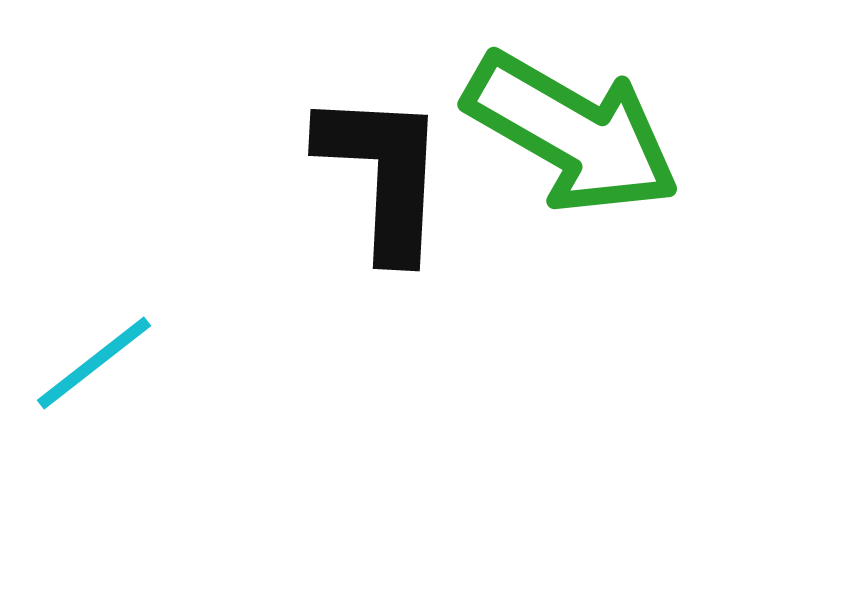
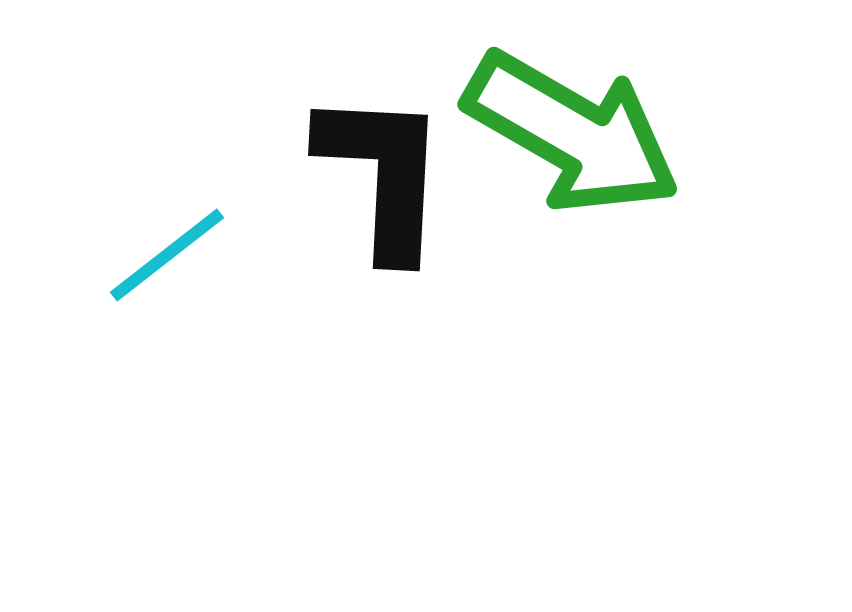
cyan line: moved 73 px right, 108 px up
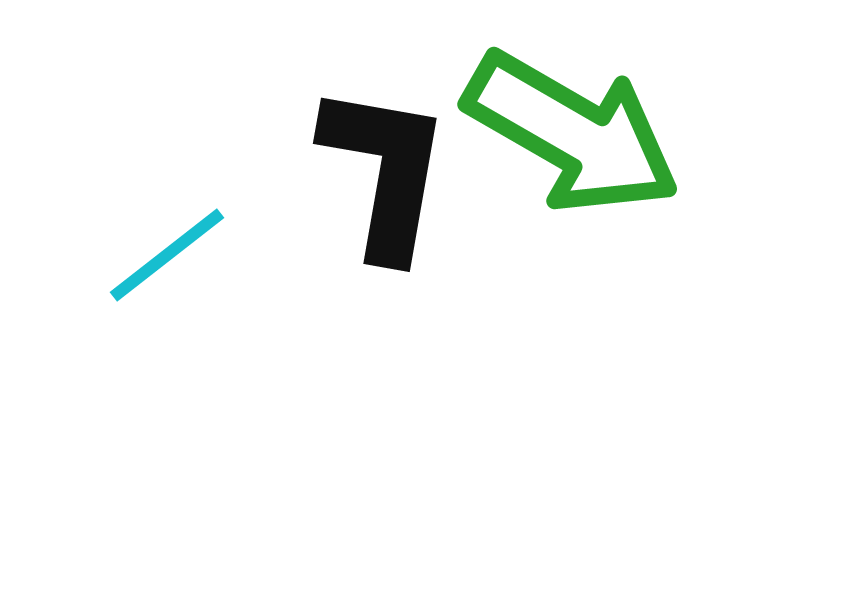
black L-shape: moved 2 px right, 3 px up; rotated 7 degrees clockwise
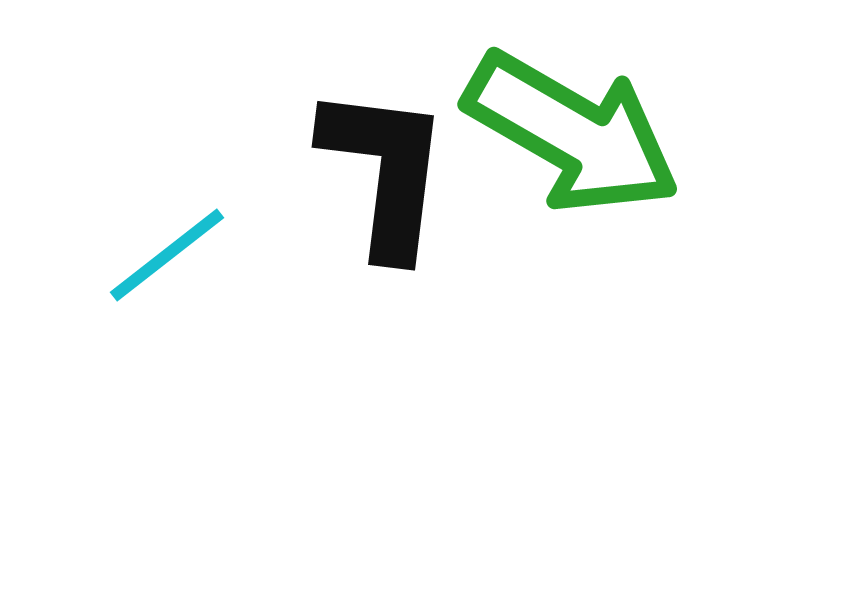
black L-shape: rotated 3 degrees counterclockwise
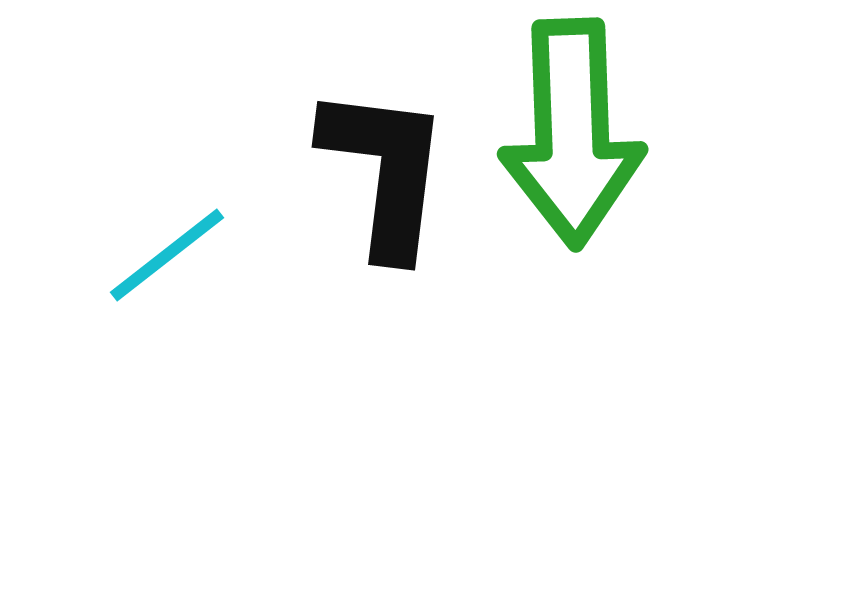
green arrow: rotated 58 degrees clockwise
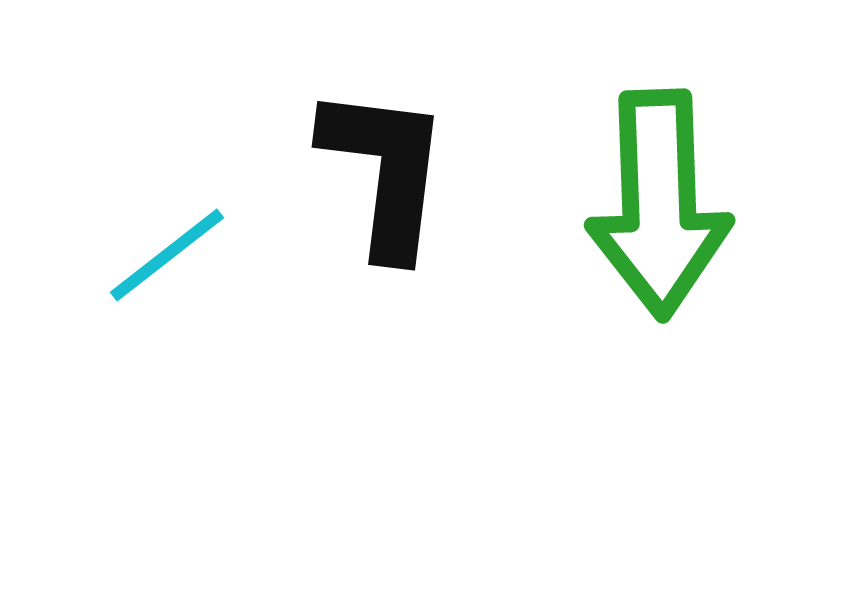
green arrow: moved 87 px right, 71 px down
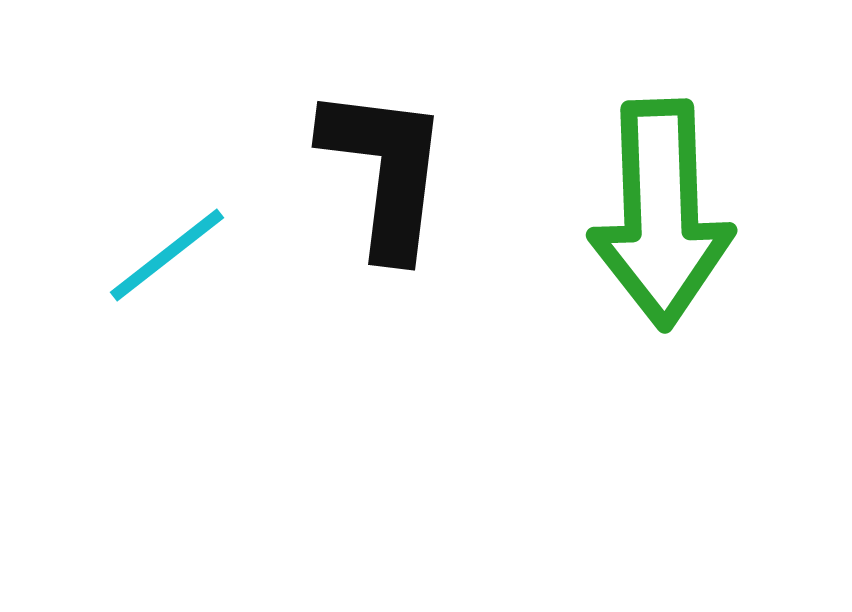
green arrow: moved 2 px right, 10 px down
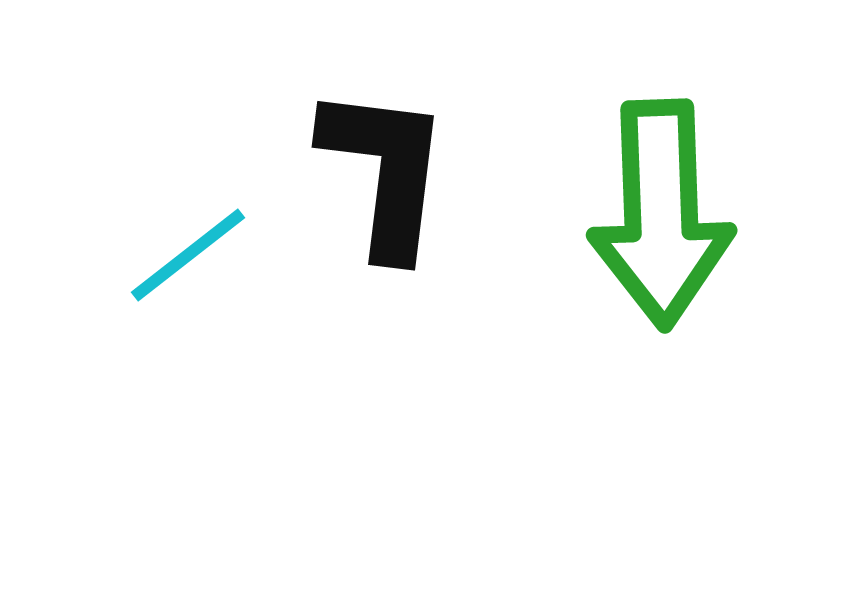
cyan line: moved 21 px right
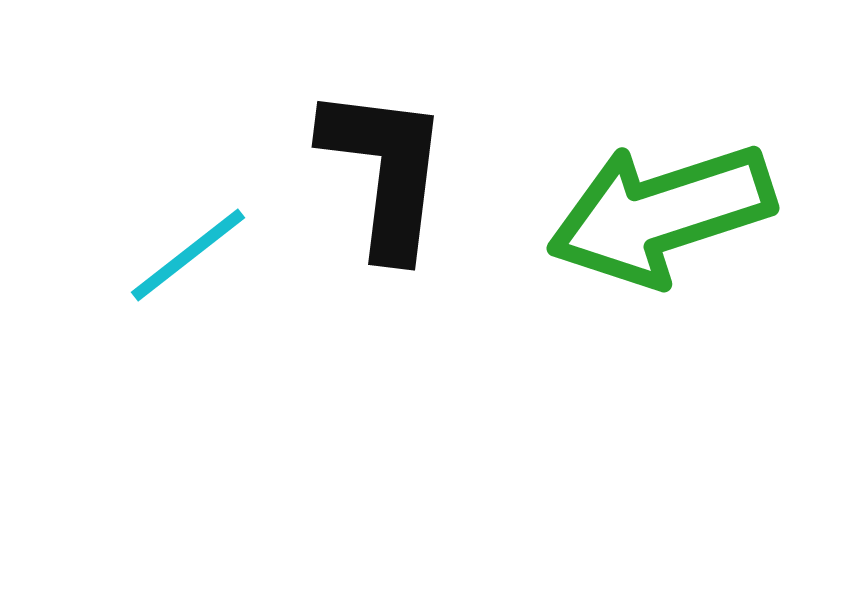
green arrow: rotated 74 degrees clockwise
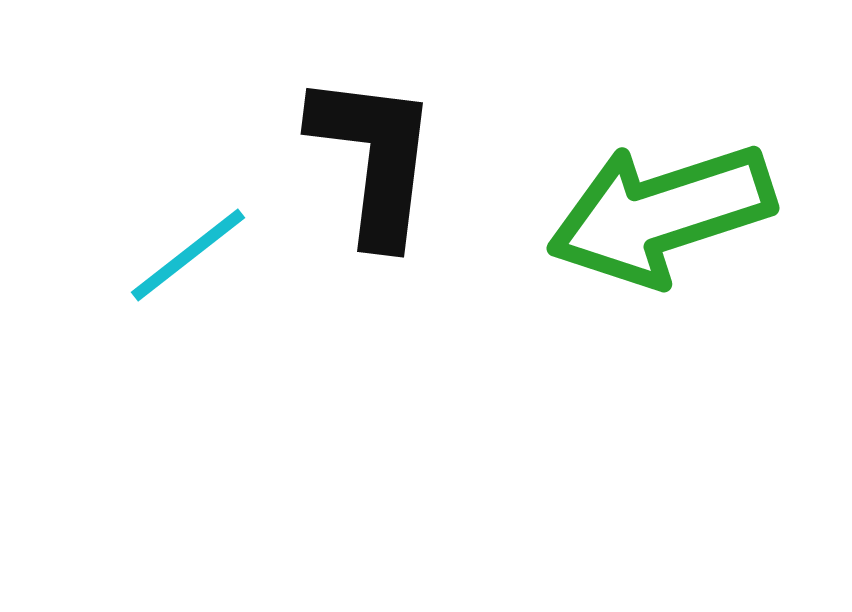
black L-shape: moved 11 px left, 13 px up
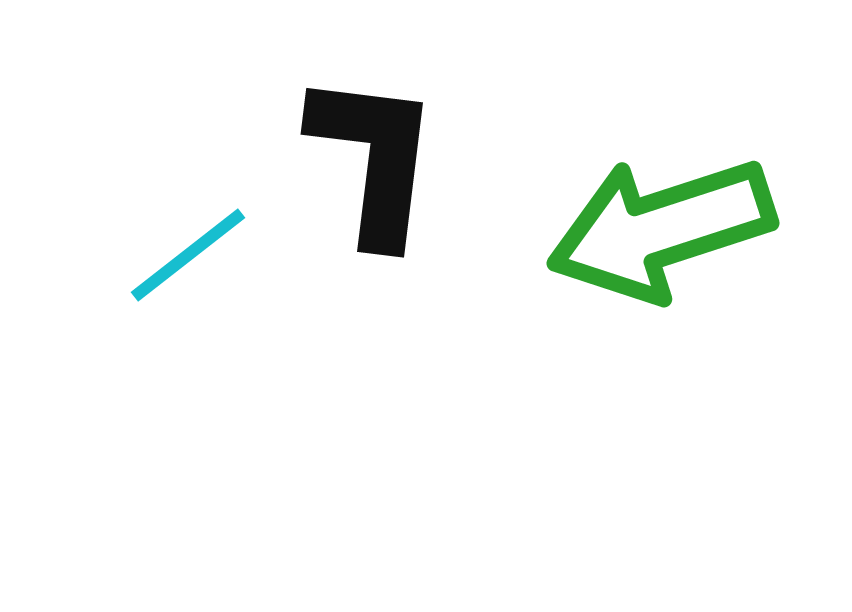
green arrow: moved 15 px down
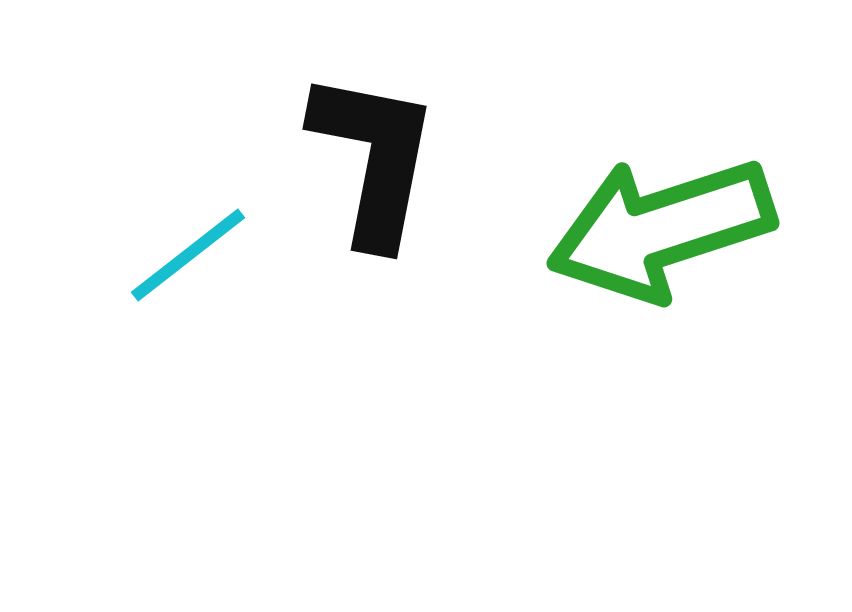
black L-shape: rotated 4 degrees clockwise
